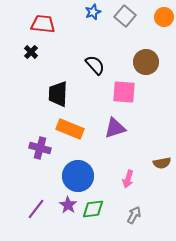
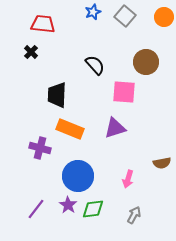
black trapezoid: moved 1 px left, 1 px down
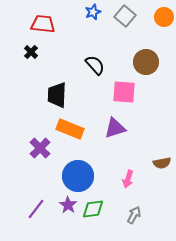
purple cross: rotated 30 degrees clockwise
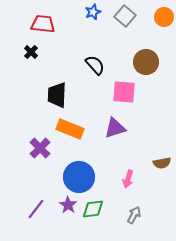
blue circle: moved 1 px right, 1 px down
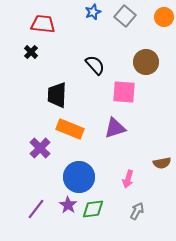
gray arrow: moved 3 px right, 4 px up
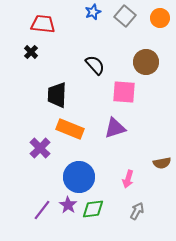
orange circle: moved 4 px left, 1 px down
purple line: moved 6 px right, 1 px down
